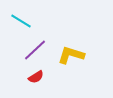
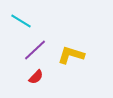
red semicircle: rotated 14 degrees counterclockwise
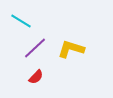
purple line: moved 2 px up
yellow L-shape: moved 6 px up
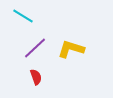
cyan line: moved 2 px right, 5 px up
red semicircle: rotated 63 degrees counterclockwise
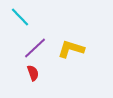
cyan line: moved 3 px left, 1 px down; rotated 15 degrees clockwise
red semicircle: moved 3 px left, 4 px up
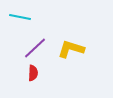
cyan line: rotated 35 degrees counterclockwise
red semicircle: rotated 21 degrees clockwise
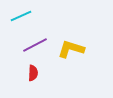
cyan line: moved 1 px right, 1 px up; rotated 35 degrees counterclockwise
purple line: moved 3 px up; rotated 15 degrees clockwise
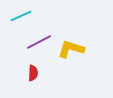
purple line: moved 4 px right, 3 px up
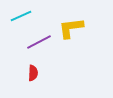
yellow L-shape: moved 21 px up; rotated 24 degrees counterclockwise
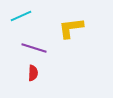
purple line: moved 5 px left, 6 px down; rotated 45 degrees clockwise
